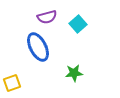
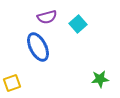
green star: moved 26 px right, 6 px down
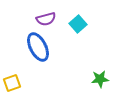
purple semicircle: moved 1 px left, 2 px down
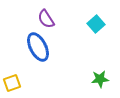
purple semicircle: rotated 72 degrees clockwise
cyan square: moved 18 px right
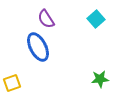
cyan square: moved 5 px up
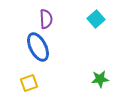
purple semicircle: rotated 150 degrees counterclockwise
yellow square: moved 17 px right
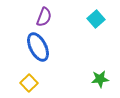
purple semicircle: moved 2 px left, 2 px up; rotated 24 degrees clockwise
yellow square: rotated 24 degrees counterclockwise
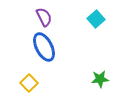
purple semicircle: rotated 48 degrees counterclockwise
blue ellipse: moved 6 px right
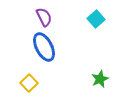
green star: rotated 18 degrees counterclockwise
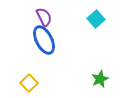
blue ellipse: moved 7 px up
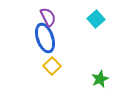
purple semicircle: moved 4 px right
blue ellipse: moved 1 px right, 2 px up; rotated 8 degrees clockwise
yellow square: moved 23 px right, 17 px up
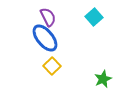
cyan square: moved 2 px left, 2 px up
blue ellipse: rotated 20 degrees counterclockwise
green star: moved 3 px right
